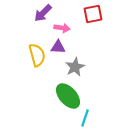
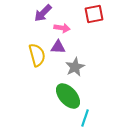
red square: moved 1 px right
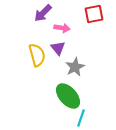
purple triangle: moved 1 px down; rotated 49 degrees clockwise
cyan line: moved 4 px left
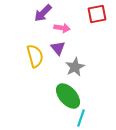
red square: moved 3 px right
yellow semicircle: moved 2 px left, 1 px down
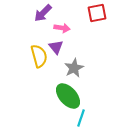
red square: moved 1 px up
purple triangle: moved 2 px left, 1 px up
yellow semicircle: moved 4 px right
gray star: moved 1 px left, 1 px down
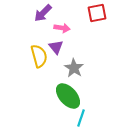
gray star: rotated 12 degrees counterclockwise
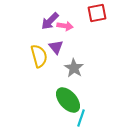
purple arrow: moved 7 px right, 8 px down
pink arrow: moved 3 px right, 2 px up
green ellipse: moved 4 px down
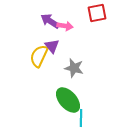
purple arrow: rotated 78 degrees clockwise
purple triangle: moved 4 px left, 1 px up
yellow semicircle: rotated 140 degrees counterclockwise
gray star: rotated 18 degrees counterclockwise
cyan line: rotated 18 degrees counterclockwise
